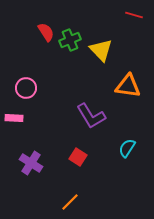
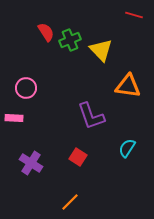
purple L-shape: rotated 12 degrees clockwise
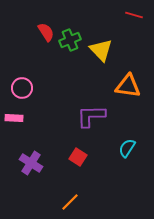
pink circle: moved 4 px left
purple L-shape: rotated 108 degrees clockwise
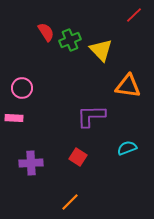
red line: rotated 60 degrees counterclockwise
cyan semicircle: rotated 36 degrees clockwise
purple cross: rotated 35 degrees counterclockwise
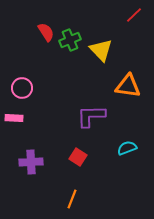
purple cross: moved 1 px up
orange line: moved 2 px right, 3 px up; rotated 24 degrees counterclockwise
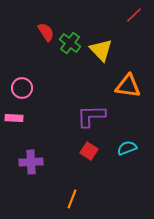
green cross: moved 3 px down; rotated 30 degrees counterclockwise
red square: moved 11 px right, 6 px up
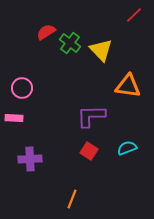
red semicircle: rotated 90 degrees counterclockwise
purple cross: moved 1 px left, 3 px up
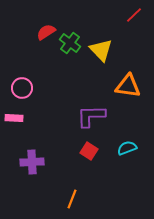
purple cross: moved 2 px right, 3 px down
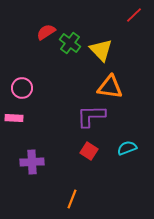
orange triangle: moved 18 px left, 1 px down
